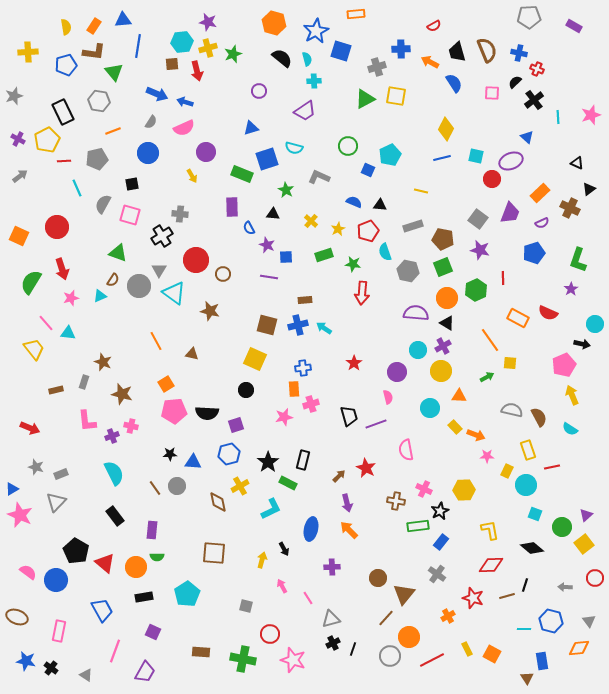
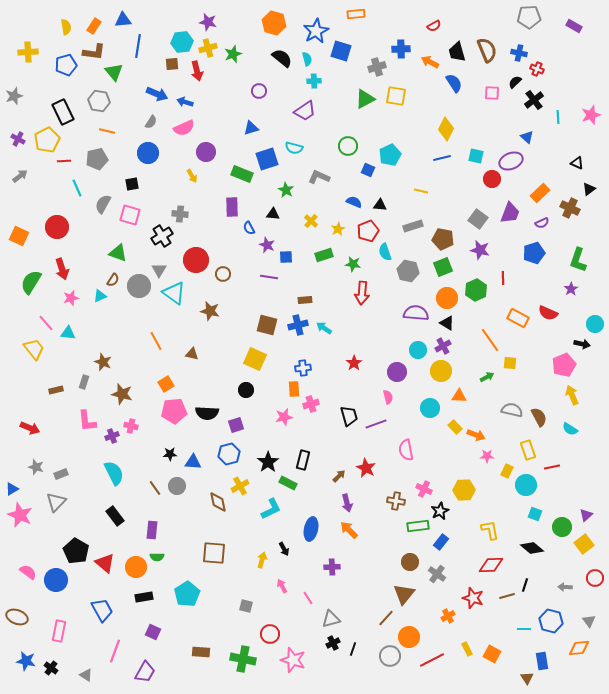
orange line at (113, 131): moved 6 px left; rotated 35 degrees clockwise
brown circle at (378, 578): moved 32 px right, 16 px up
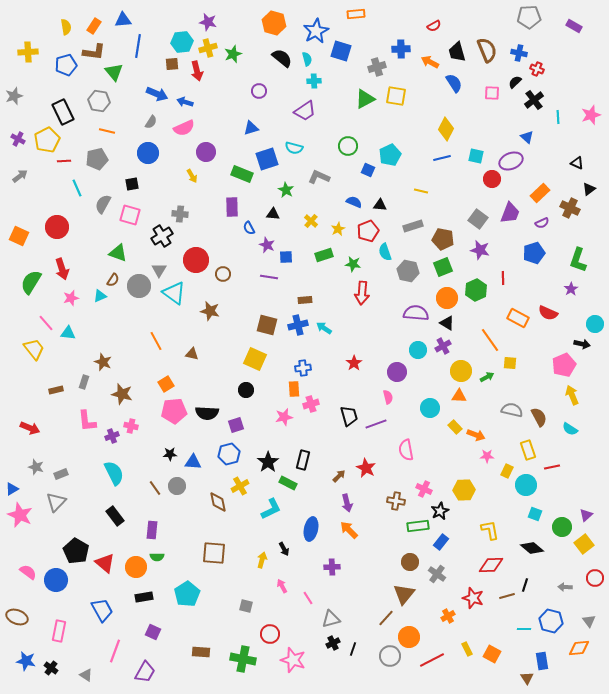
yellow circle at (441, 371): moved 20 px right
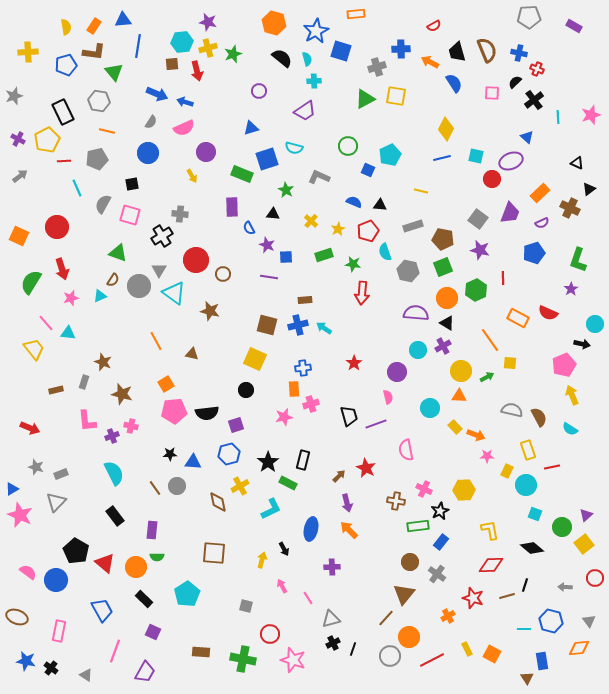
black semicircle at (207, 413): rotated 10 degrees counterclockwise
black rectangle at (144, 597): moved 2 px down; rotated 54 degrees clockwise
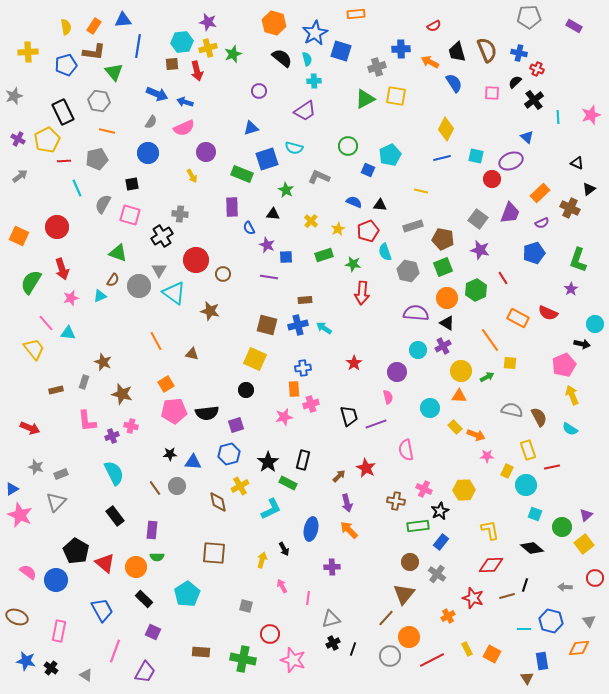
blue star at (316, 31): moved 1 px left, 2 px down
red line at (503, 278): rotated 32 degrees counterclockwise
pink line at (308, 598): rotated 40 degrees clockwise
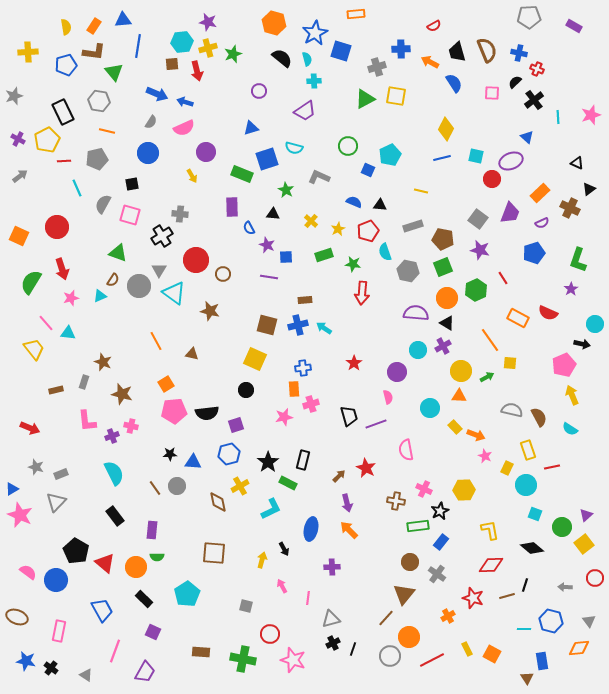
pink star at (487, 456): moved 2 px left; rotated 24 degrees clockwise
yellow rectangle at (507, 471): moved 3 px up
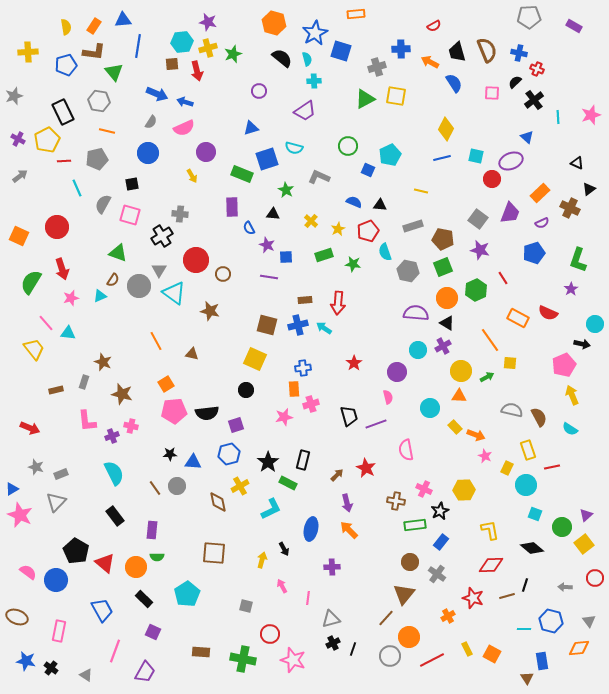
red arrow at (362, 293): moved 24 px left, 10 px down
brown arrow at (339, 476): moved 2 px left, 1 px up
green rectangle at (418, 526): moved 3 px left, 1 px up
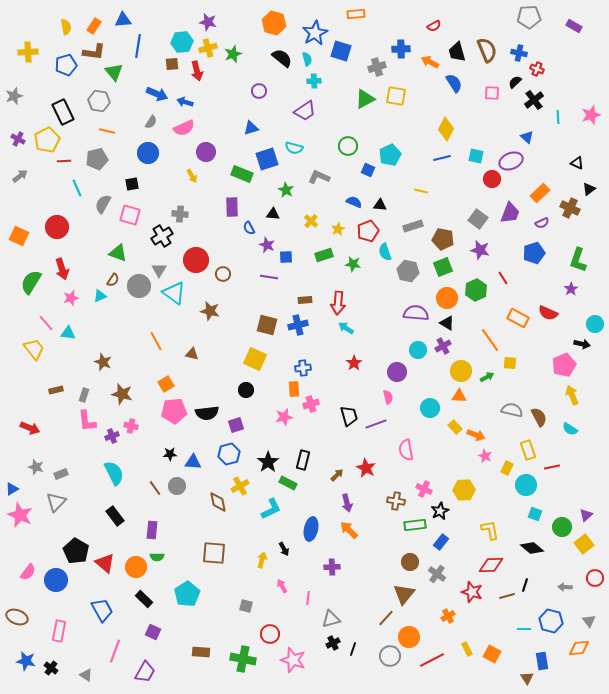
cyan arrow at (324, 328): moved 22 px right
gray rectangle at (84, 382): moved 13 px down
pink semicircle at (28, 572): rotated 90 degrees clockwise
red star at (473, 598): moved 1 px left, 6 px up
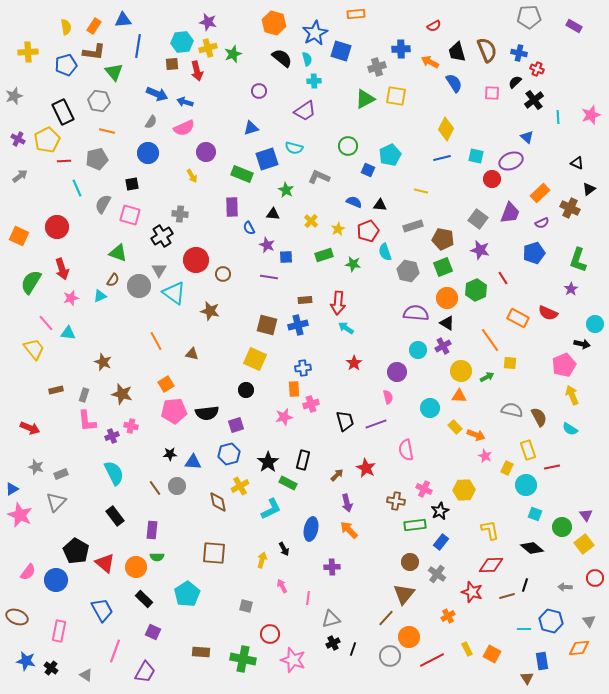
black trapezoid at (349, 416): moved 4 px left, 5 px down
purple triangle at (586, 515): rotated 24 degrees counterclockwise
